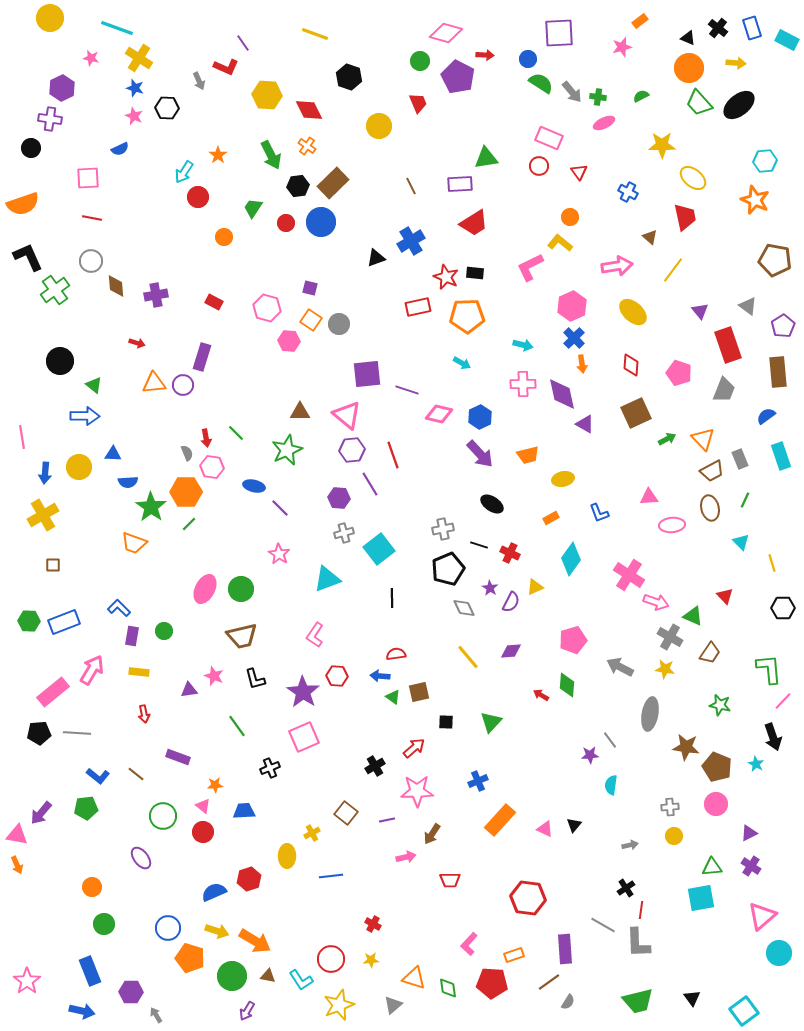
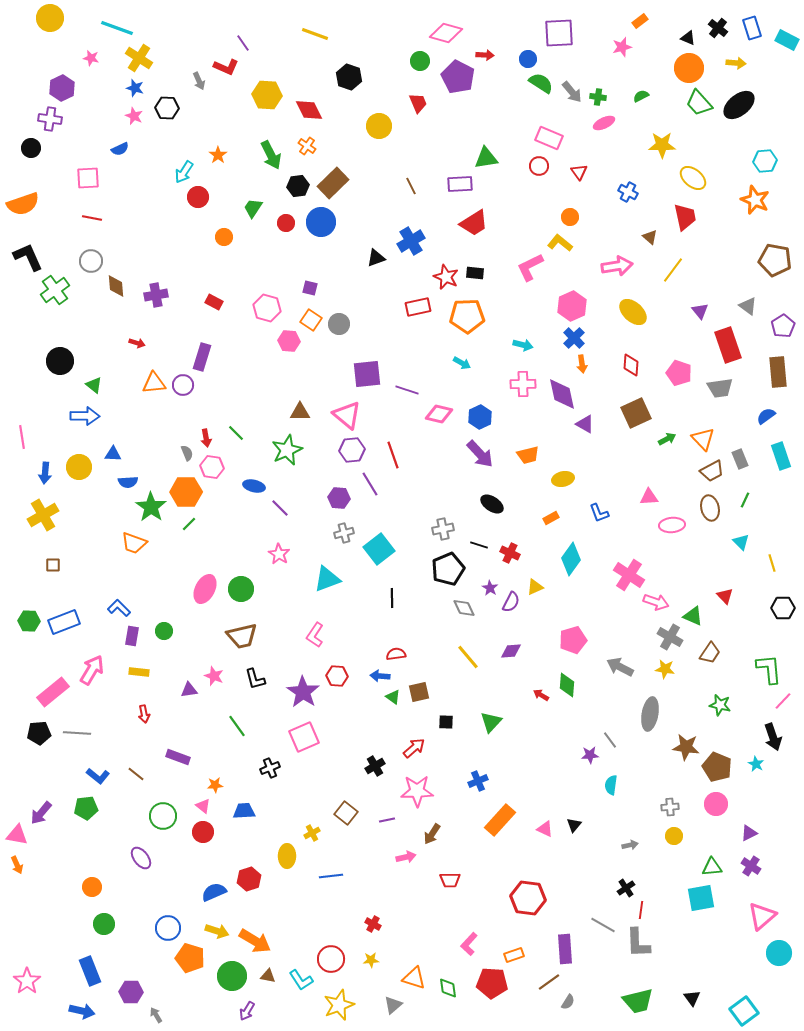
gray trapezoid at (724, 390): moved 4 px left, 2 px up; rotated 60 degrees clockwise
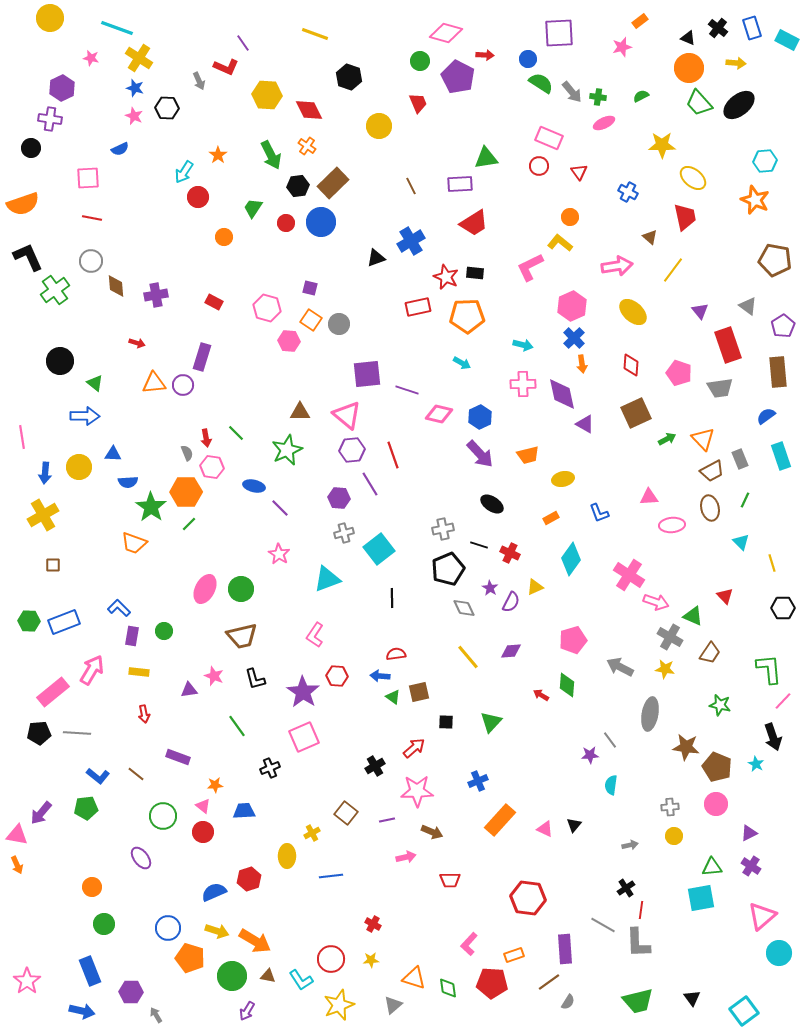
green triangle at (94, 385): moved 1 px right, 2 px up
brown arrow at (432, 834): moved 2 px up; rotated 100 degrees counterclockwise
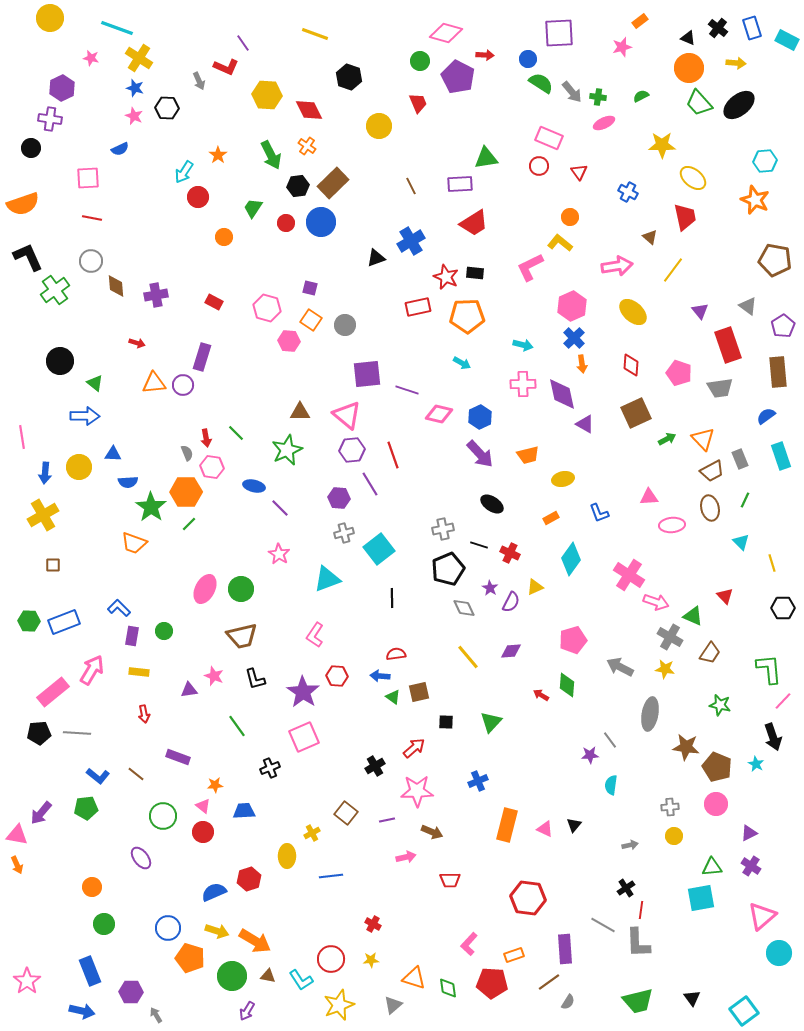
gray circle at (339, 324): moved 6 px right, 1 px down
orange rectangle at (500, 820): moved 7 px right, 5 px down; rotated 28 degrees counterclockwise
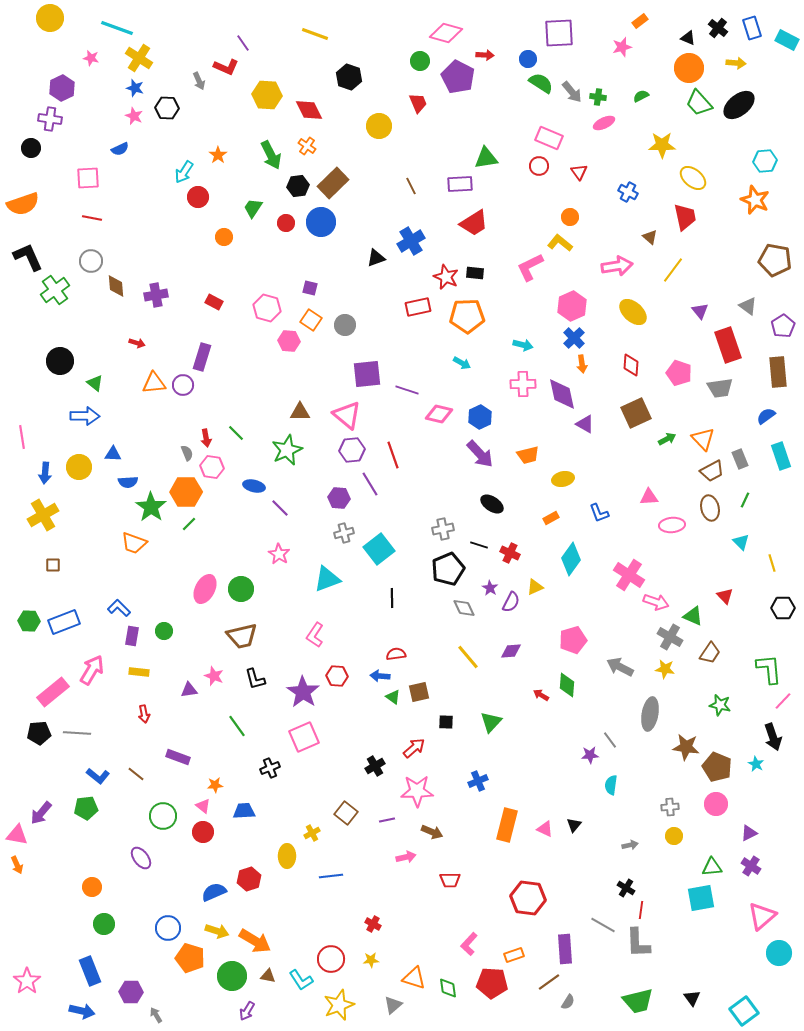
black cross at (626, 888): rotated 24 degrees counterclockwise
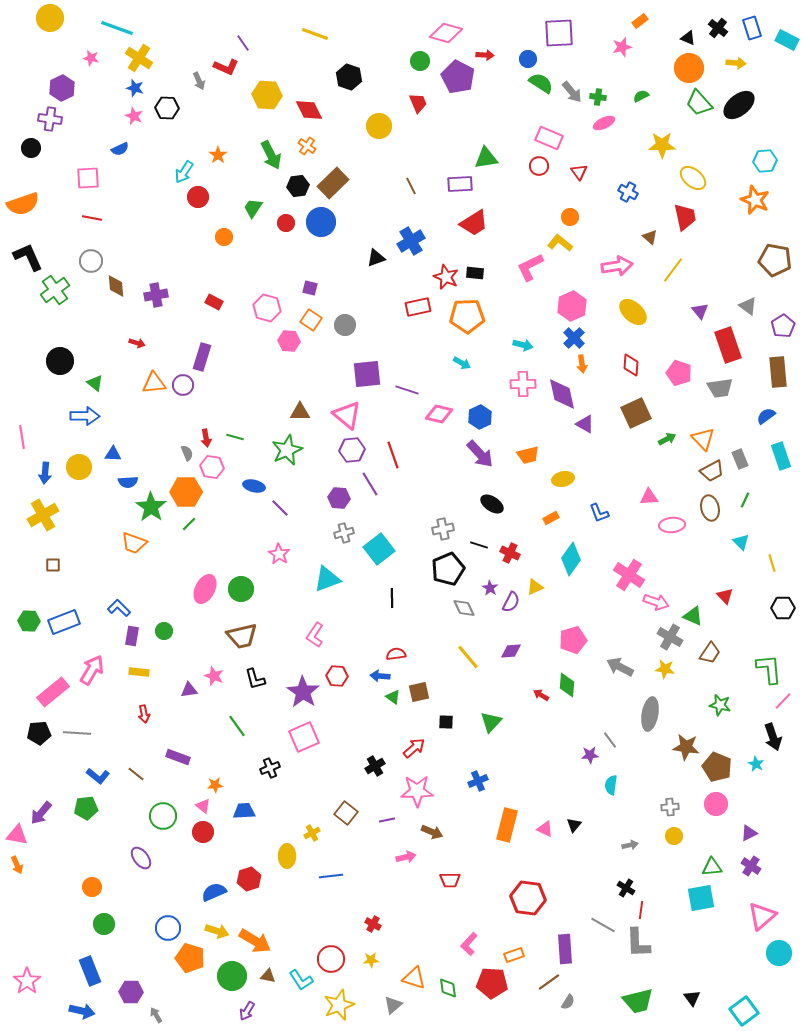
green line at (236, 433): moved 1 px left, 4 px down; rotated 30 degrees counterclockwise
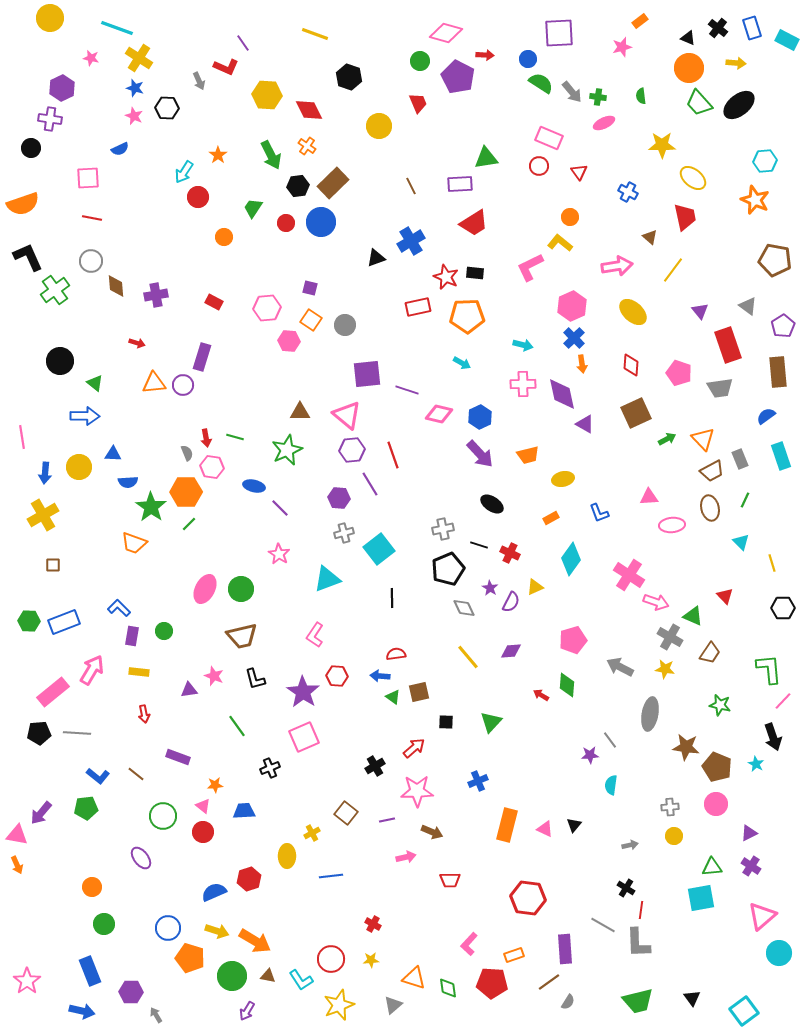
green semicircle at (641, 96): rotated 70 degrees counterclockwise
pink hexagon at (267, 308): rotated 20 degrees counterclockwise
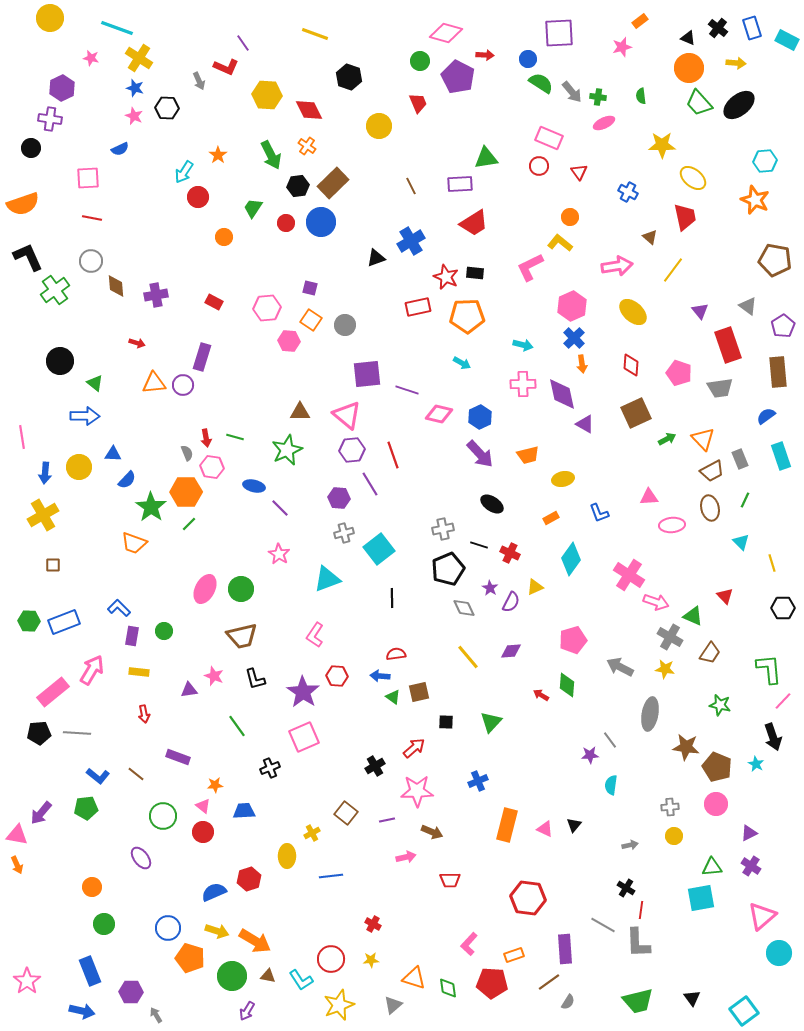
blue semicircle at (128, 482): moved 1 px left, 2 px up; rotated 42 degrees counterclockwise
